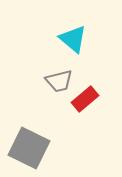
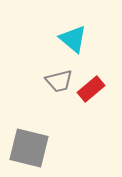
red rectangle: moved 6 px right, 10 px up
gray square: rotated 12 degrees counterclockwise
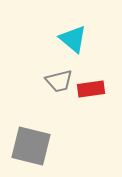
red rectangle: rotated 32 degrees clockwise
gray square: moved 2 px right, 2 px up
